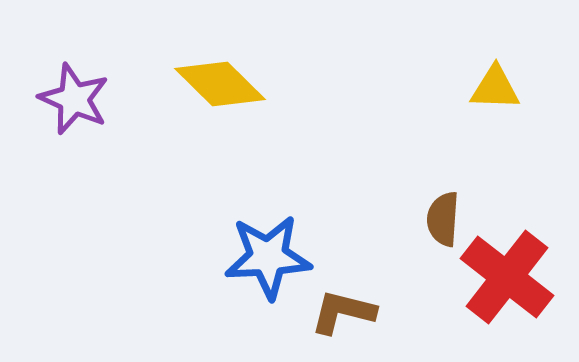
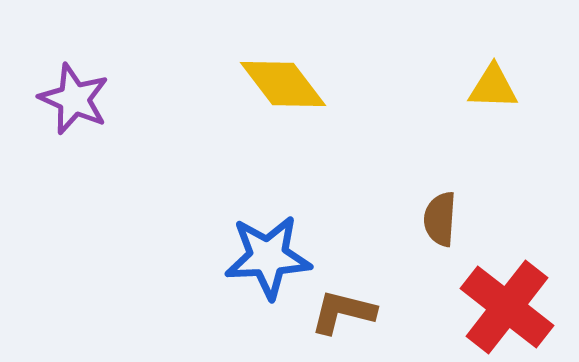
yellow diamond: moved 63 px right; rotated 8 degrees clockwise
yellow triangle: moved 2 px left, 1 px up
brown semicircle: moved 3 px left
red cross: moved 30 px down
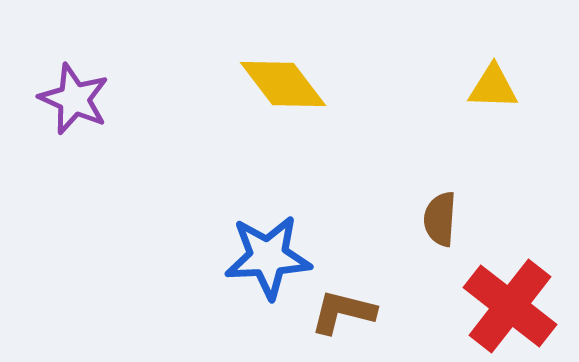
red cross: moved 3 px right, 1 px up
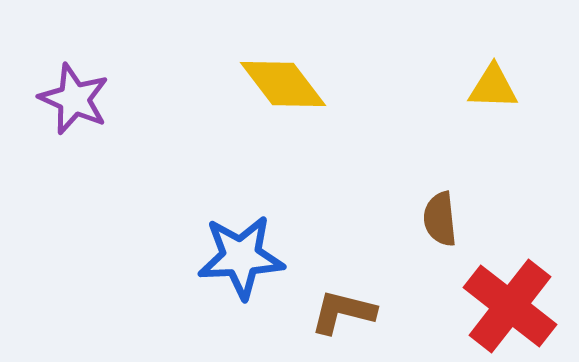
brown semicircle: rotated 10 degrees counterclockwise
blue star: moved 27 px left
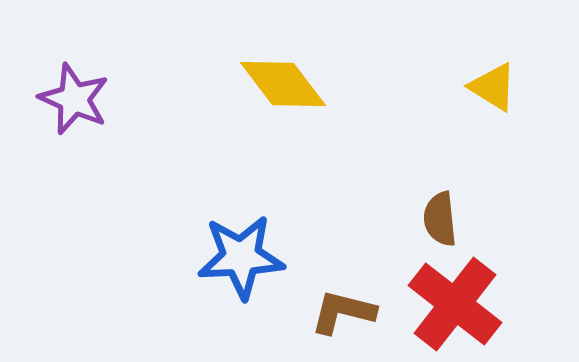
yellow triangle: rotated 30 degrees clockwise
red cross: moved 55 px left, 2 px up
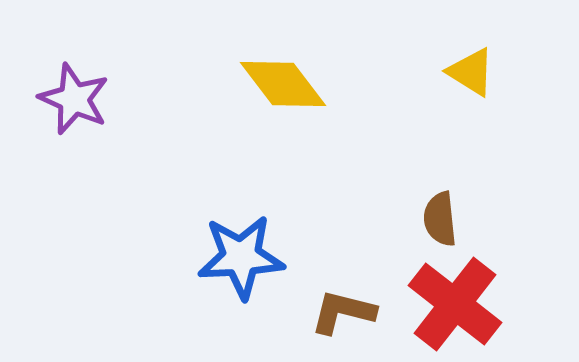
yellow triangle: moved 22 px left, 15 px up
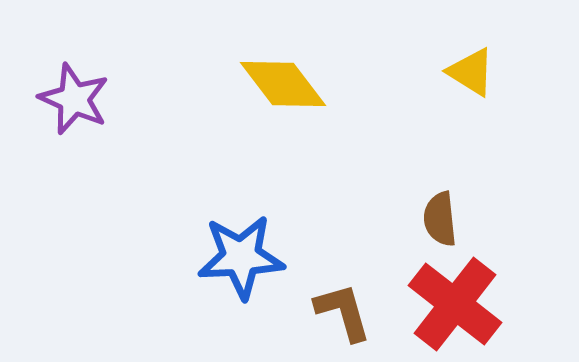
brown L-shape: rotated 60 degrees clockwise
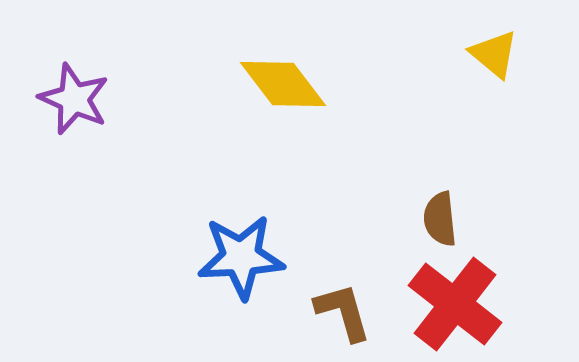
yellow triangle: moved 23 px right, 18 px up; rotated 8 degrees clockwise
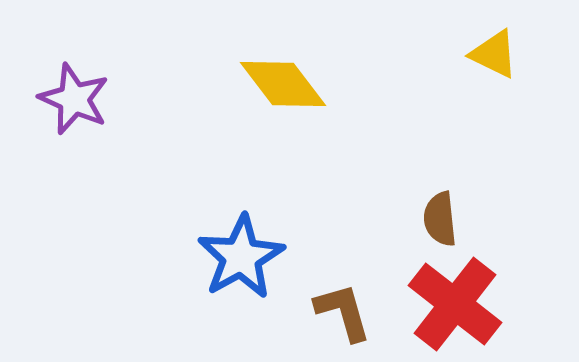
yellow triangle: rotated 14 degrees counterclockwise
blue star: rotated 26 degrees counterclockwise
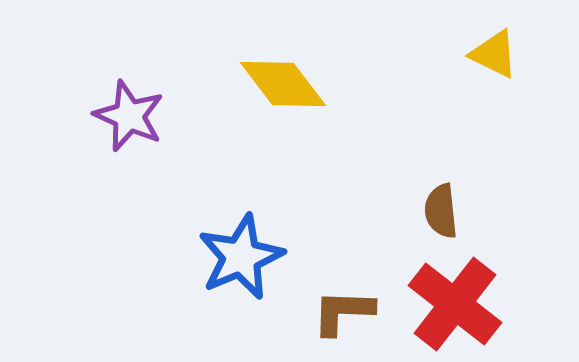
purple star: moved 55 px right, 17 px down
brown semicircle: moved 1 px right, 8 px up
blue star: rotated 6 degrees clockwise
brown L-shape: rotated 72 degrees counterclockwise
